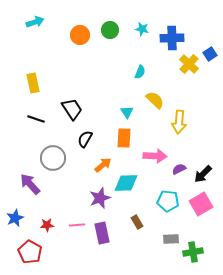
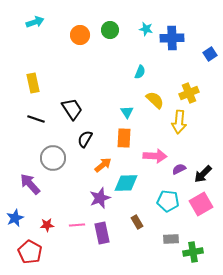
cyan star: moved 4 px right
yellow cross: moved 29 px down; rotated 24 degrees clockwise
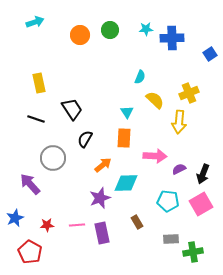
cyan star: rotated 16 degrees counterclockwise
cyan semicircle: moved 5 px down
yellow rectangle: moved 6 px right
black arrow: rotated 24 degrees counterclockwise
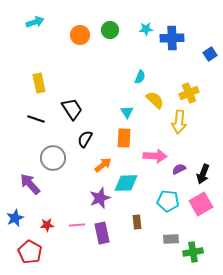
brown rectangle: rotated 24 degrees clockwise
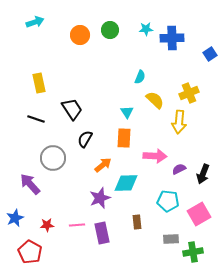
pink square: moved 2 px left, 10 px down
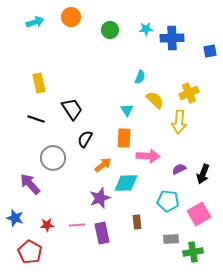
orange circle: moved 9 px left, 18 px up
blue square: moved 3 px up; rotated 24 degrees clockwise
cyan triangle: moved 2 px up
pink arrow: moved 7 px left
blue star: rotated 30 degrees counterclockwise
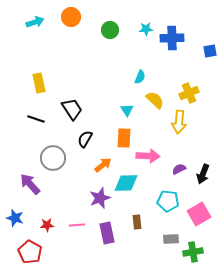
purple rectangle: moved 5 px right
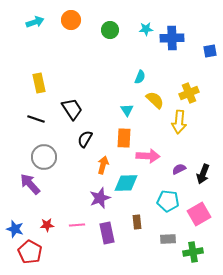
orange circle: moved 3 px down
gray circle: moved 9 px left, 1 px up
orange arrow: rotated 36 degrees counterclockwise
blue star: moved 11 px down
gray rectangle: moved 3 px left
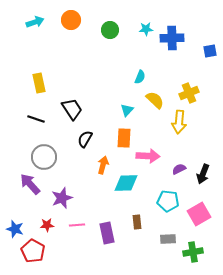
cyan triangle: rotated 16 degrees clockwise
purple star: moved 38 px left
red pentagon: moved 3 px right, 1 px up
